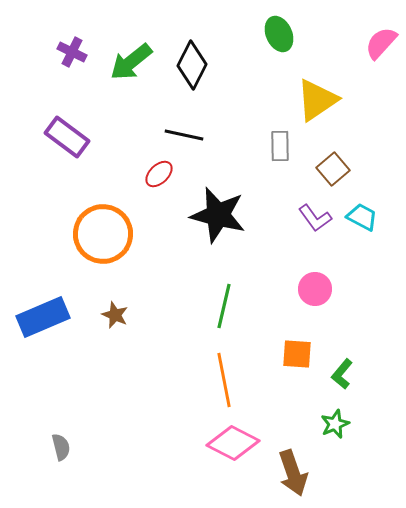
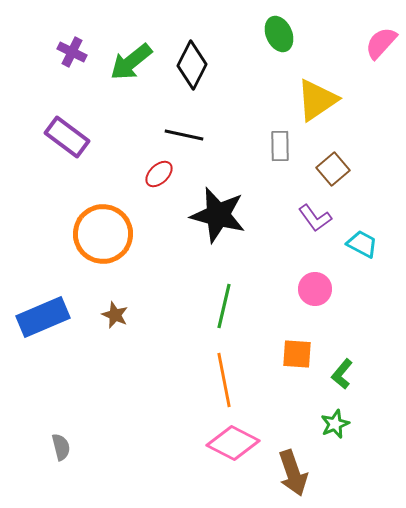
cyan trapezoid: moved 27 px down
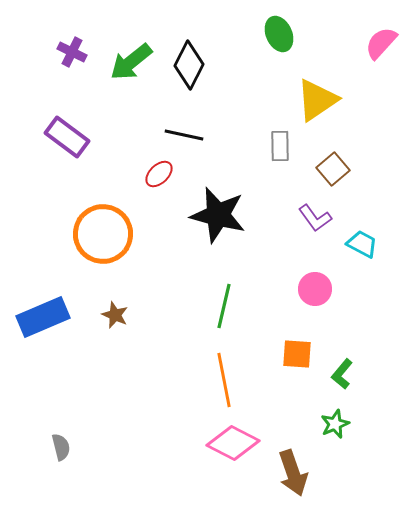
black diamond: moved 3 px left
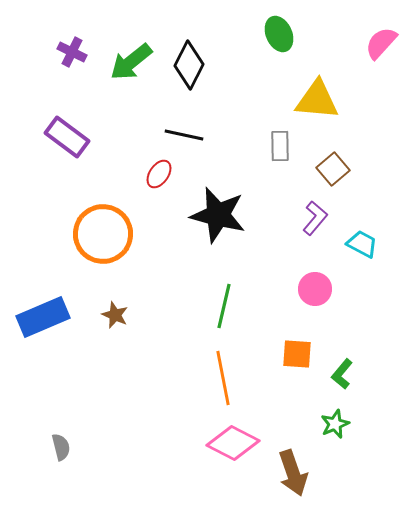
yellow triangle: rotated 39 degrees clockwise
red ellipse: rotated 12 degrees counterclockwise
purple L-shape: rotated 104 degrees counterclockwise
orange line: moved 1 px left, 2 px up
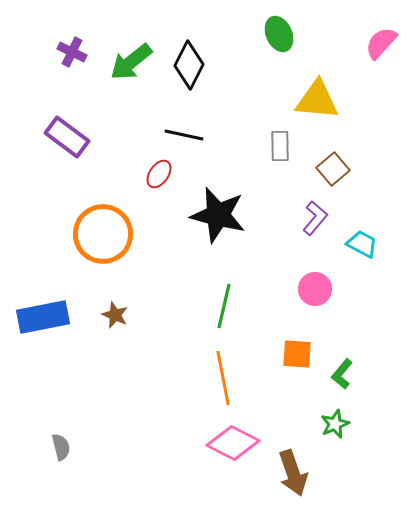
blue rectangle: rotated 12 degrees clockwise
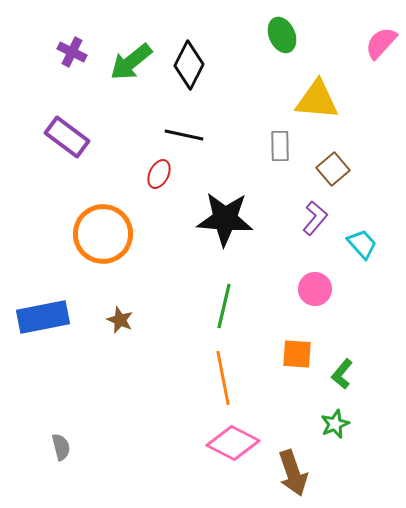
green ellipse: moved 3 px right, 1 px down
red ellipse: rotated 8 degrees counterclockwise
black star: moved 7 px right, 4 px down; rotated 10 degrees counterclockwise
cyan trapezoid: rotated 20 degrees clockwise
brown star: moved 5 px right, 5 px down
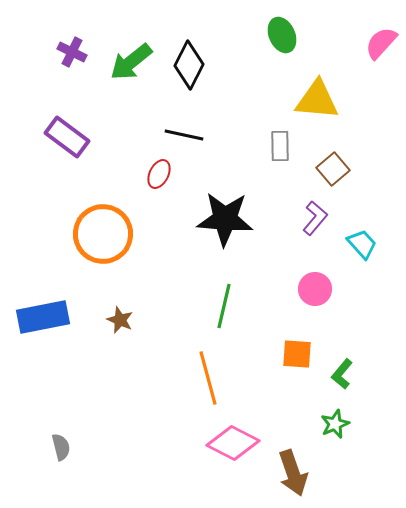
orange line: moved 15 px left; rotated 4 degrees counterclockwise
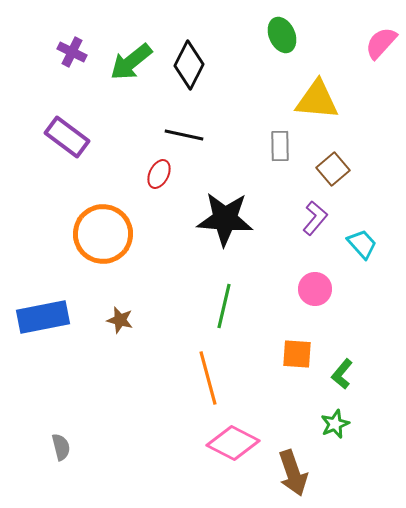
brown star: rotated 8 degrees counterclockwise
